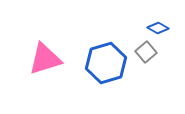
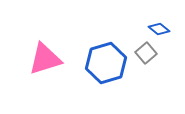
blue diamond: moved 1 px right, 1 px down; rotated 10 degrees clockwise
gray square: moved 1 px down
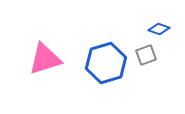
blue diamond: rotated 20 degrees counterclockwise
gray square: moved 2 px down; rotated 20 degrees clockwise
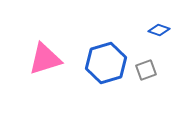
blue diamond: moved 1 px down
gray square: moved 15 px down
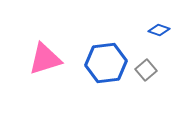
blue hexagon: rotated 9 degrees clockwise
gray square: rotated 20 degrees counterclockwise
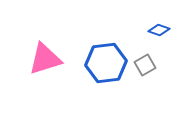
gray square: moved 1 px left, 5 px up; rotated 10 degrees clockwise
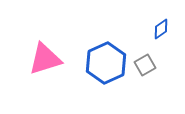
blue diamond: moved 2 px right, 1 px up; rotated 55 degrees counterclockwise
blue hexagon: rotated 18 degrees counterclockwise
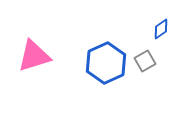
pink triangle: moved 11 px left, 3 px up
gray square: moved 4 px up
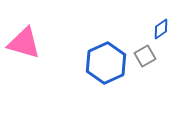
pink triangle: moved 10 px left, 13 px up; rotated 33 degrees clockwise
gray square: moved 5 px up
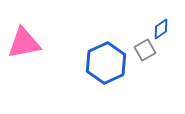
pink triangle: rotated 27 degrees counterclockwise
gray square: moved 6 px up
